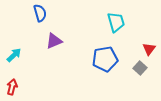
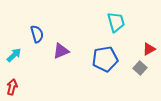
blue semicircle: moved 3 px left, 21 px down
purple triangle: moved 7 px right, 10 px down
red triangle: rotated 24 degrees clockwise
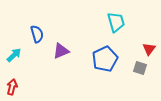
red triangle: rotated 24 degrees counterclockwise
blue pentagon: rotated 15 degrees counterclockwise
gray square: rotated 24 degrees counterclockwise
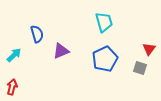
cyan trapezoid: moved 12 px left
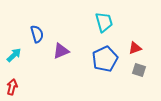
red triangle: moved 14 px left, 1 px up; rotated 32 degrees clockwise
gray square: moved 1 px left, 2 px down
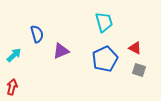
red triangle: rotated 48 degrees clockwise
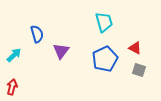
purple triangle: rotated 30 degrees counterclockwise
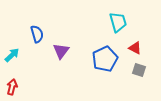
cyan trapezoid: moved 14 px right
cyan arrow: moved 2 px left
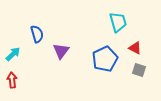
cyan arrow: moved 1 px right, 1 px up
red arrow: moved 7 px up; rotated 21 degrees counterclockwise
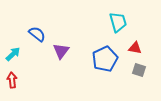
blue semicircle: rotated 36 degrees counterclockwise
red triangle: rotated 16 degrees counterclockwise
